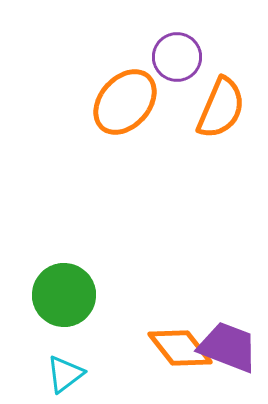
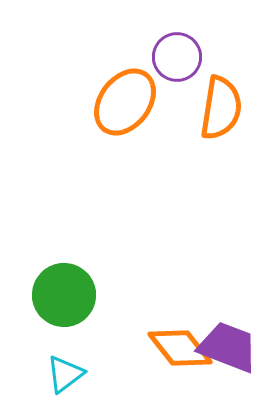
orange ellipse: rotated 4 degrees counterclockwise
orange semicircle: rotated 14 degrees counterclockwise
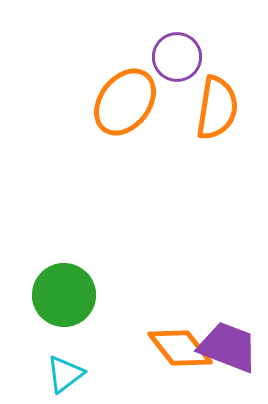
orange semicircle: moved 4 px left
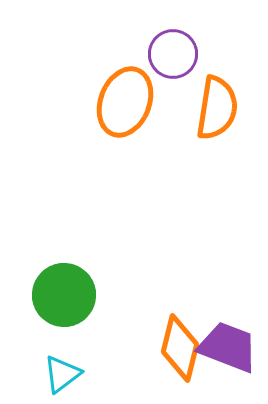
purple circle: moved 4 px left, 3 px up
orange ellipse: rotated 16 degrees counterclockwise
orange diamond: rotated 52 degrees clockwise
cyan triangle: moved 3 px left
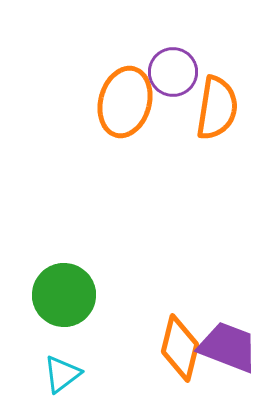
purple circle: moved 18 px down
orange ellipse: rotated 6 degrees counterclockwise
